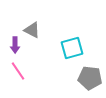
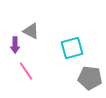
gray triangle: moved 1 px left, 1 px down
pink line: moved 8 px right
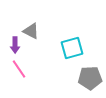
pink line: moved 7 px left, 2 px up
gray pentagon: rotated 10 degrees counterclockwise
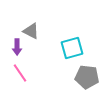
purple arrow: moved 2 px right, 2 px down
pink line: moved 1 px right, 4 px down
gray pentagon: moved 3 px left, 1 px up; rotated 10 degrees clockwise
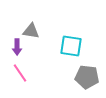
gray triangle: rotated 18 degrees counterclockwise
cyan square: moved 1 px left, 2 px up; rotated 25 degrees clockwise
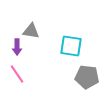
pink line: moved 3 px left, 1 px down
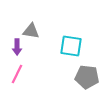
pink line: rotated 60 degrees clockwise
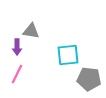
cyan square: moved 3 px left, 9 px down; rotated 15 degrees counterclockwise
gray pentagon: moved 2 px right, 2 px down
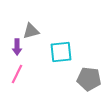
gray triangle: rotated 24 degrees counterclockwise
cyan square: moved 7 px left, 3 px up
